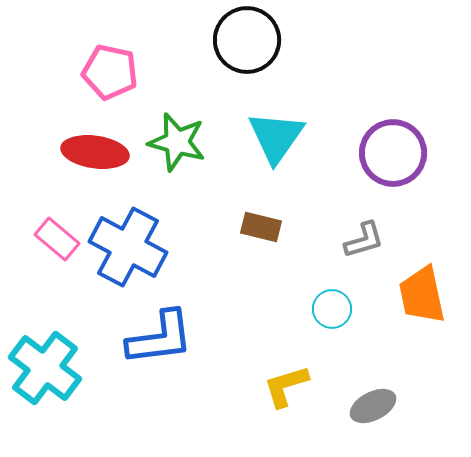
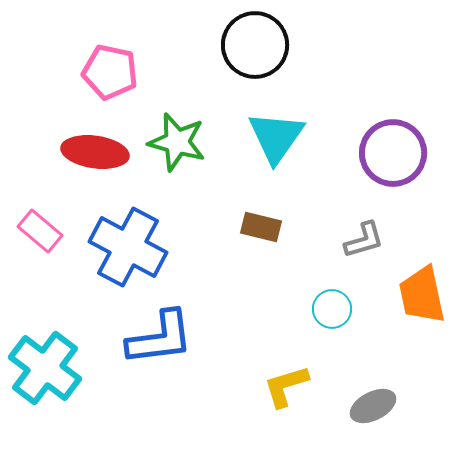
black circle: moved 8 px right, 5 px down
pink rectangle: moved 17 px left, 8 px up
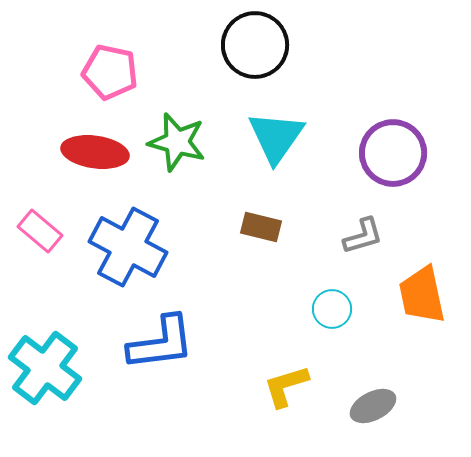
gray L-shape: moved 1 px left, 4 px up
blue L-shape: moved 1 px right, 5 px down
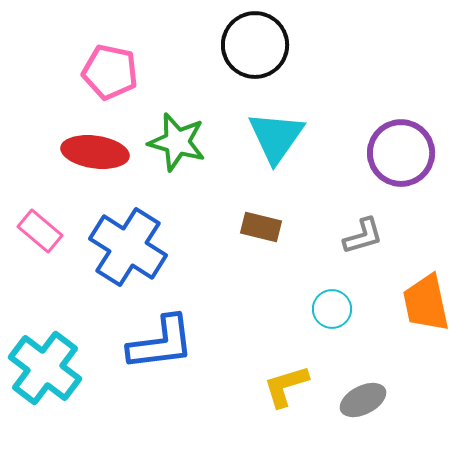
purple circle: moved 8 px right
blue cross: rotated 4 degrees clockwise
orange trapezoid: moved 4 px right, 8 px down
gray ellipse: moved 10 px left, 6 px up
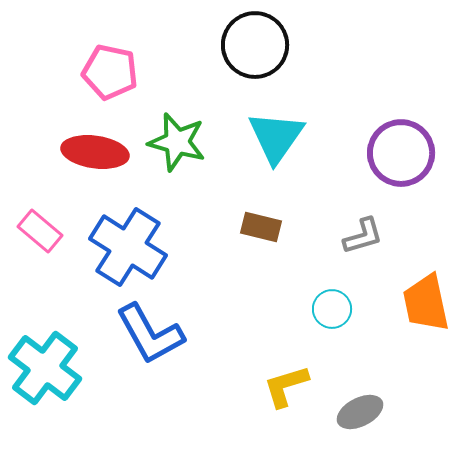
blue L-shape: moved 11 px left, 9 px up; rotated 68 degrees clockwise
gray ellipse: moved 3 px left, 12 px down
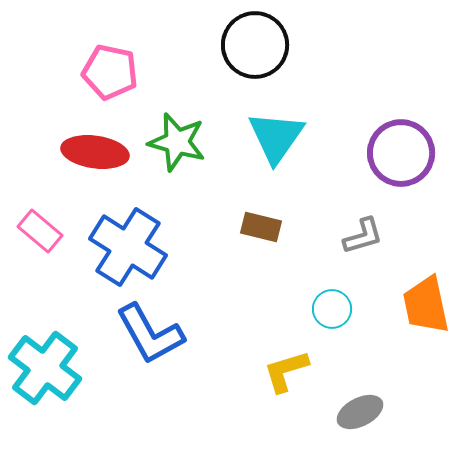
orange trapezoid: moved 2 px down
yellow L-shape: moved 15 px up
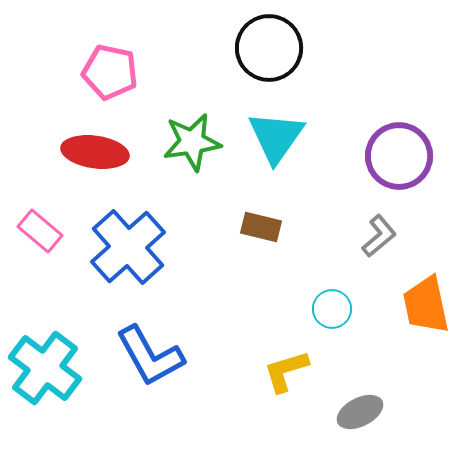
black circle: moved 14 px right, 3 px down
green star: moved 15 px right; rotated 24 degrees counterclockwise
purple circle: moved 2 px left, 3 px down
gray L-shape: moved 16 px right; rotated 24 degrees counterclockwise
blue cross: rotated 16 degrees clockwise
blue L-shape: moved 22 px down
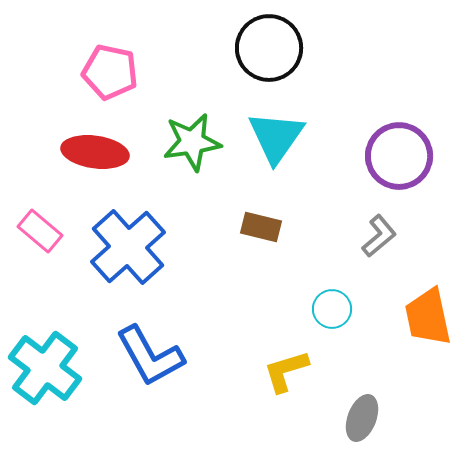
orange trapezoid: moved 2 px right, 12 px down
gray ellipse: moved 2 px right, 6 px down; rotated 42 degrees counterclockwise
